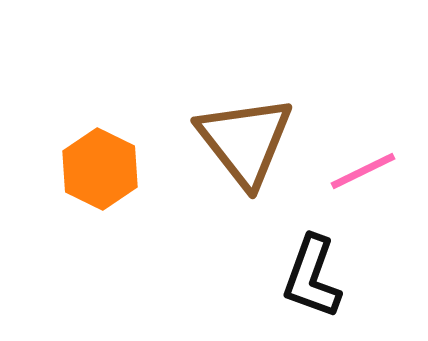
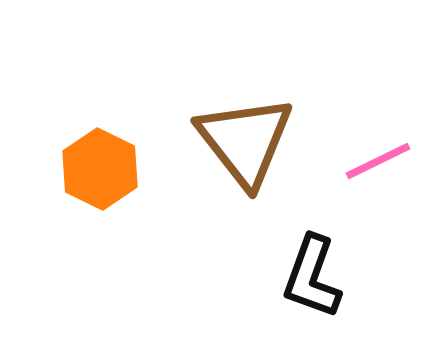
pink line: moved 15 px right, 10 px up
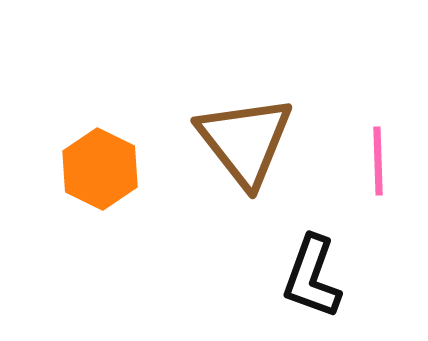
pink line: rotated 66 degrees counterclockwise
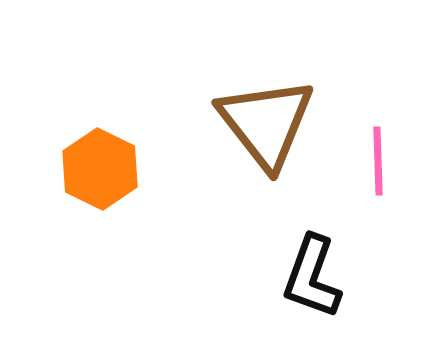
brown triangle: moved 21 px right, 18 px up
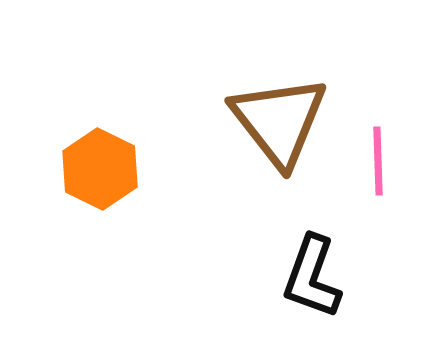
brown triangle: moved 13 px right, 2 px up
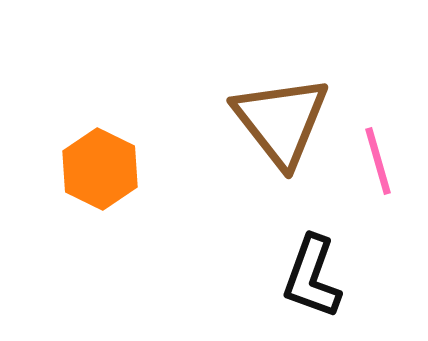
brown triangle: moved 2 px right
pink line: rotated 14 degrees counterclockwise
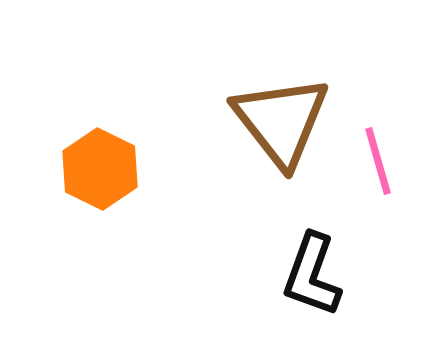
black L-shape: moved 2 px up
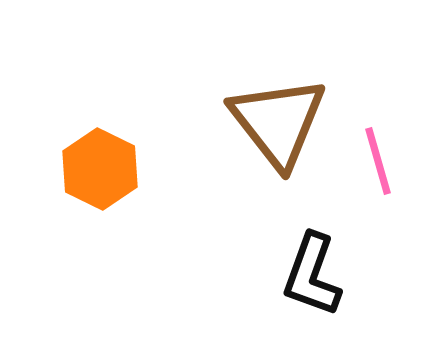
brown triangle: moved 3 px left, 1 px down
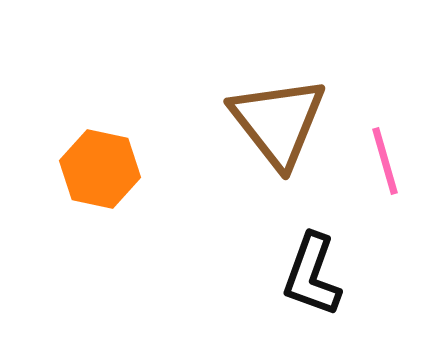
pink line: moved 7 px right
orange hexagon: rotated 14 degrees counterclockwise
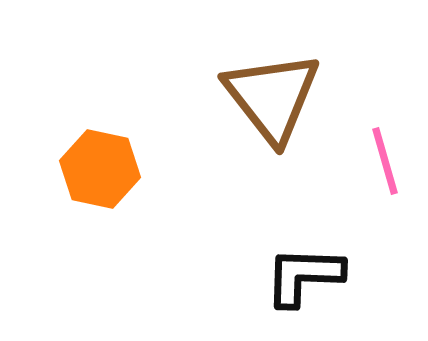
brown triangle: moved 6 px left, 25 px up
black L-shape: moved 8 px left, 1 px down; rotated 72 degrees clockwise
